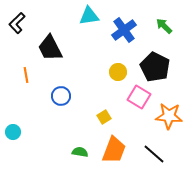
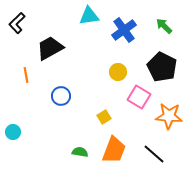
black trapezoid: rotated 88 degrees clockwise
black pentagon: moved 7 px right
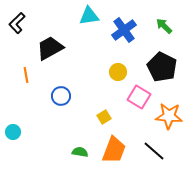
black line: moved 3 px up
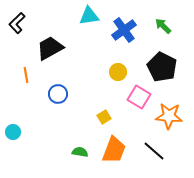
green arrow: moved 1 px left
blue circle: moved 3 px left, 2 px up
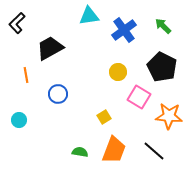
cyan circle: moved 6 px right, 12 px up
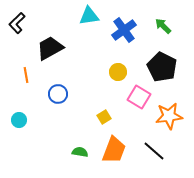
orange star: rotated 12 degrees counterclockwise
